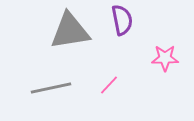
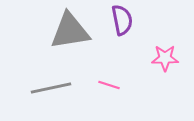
pink line: rotated 65 degrees clockwise
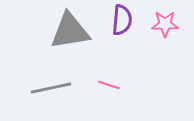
purple semicircle: rotated 16 degrees clockwise
pink star: moved 34 px up
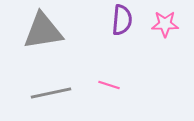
gray triangle: moved 27 px left
gray line: moved 5 px down
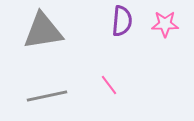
purple semicircle: moved 1 px down
pink line: rotated 35 degrees clockwise
gray line: moved 4 px left, 3 px down
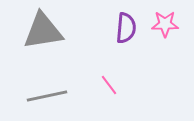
purple semicircle: moved 4 px right, 7 px down
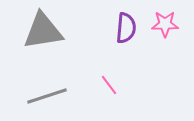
gray line: rotated 6 degrees counterclockwise
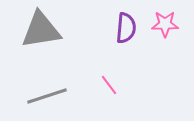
gray triangle: moved 2 px left, 1 px up
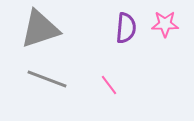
gray triangle: moved 1 px left, 1 px up; rotated 9 degrees counterclockwise
gray line: moved 17 px up; rotated 39 degrees clockwise
